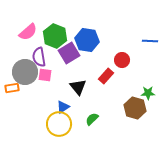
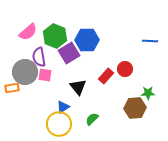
blue hexagon: rotated 10 degrees counterclockwise
red circle: moved 3 px right, 9 px down
brown hexagon: rotated 20 degrees counterclockwise
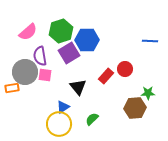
green hexagon: moved 6 px right, 5 px up; rotated 20 degrees clockwise
purple semicircle: moved 1 px right, 1 px up
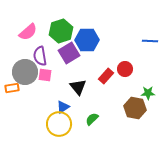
brown hexagon: rotated 15 degrees clockwise
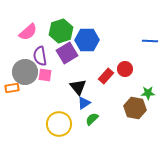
purple square: moved 2 px left
blue triangle: moved 21 px right, 4 px up
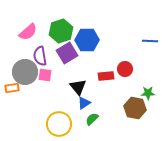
red rectangle: rotated 42 degrees clockwise
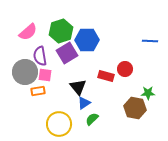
red rectangle: rotated 21 degrees clockwise
orange rectangle: moved 26 px right, 3 px down
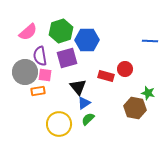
purple square: moved 5 px down; rotated 15 degrees clockwise
green star: rotated 16 degrees clockwise
green semicircle: moved 4 px left
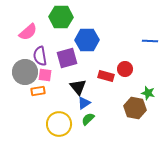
green hexagon: moved 14 px up; rotated 20 degrees clockwise
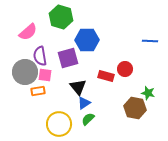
green hexagon: rotated 15 degrees clockwise
purple square: moved 1 px right
